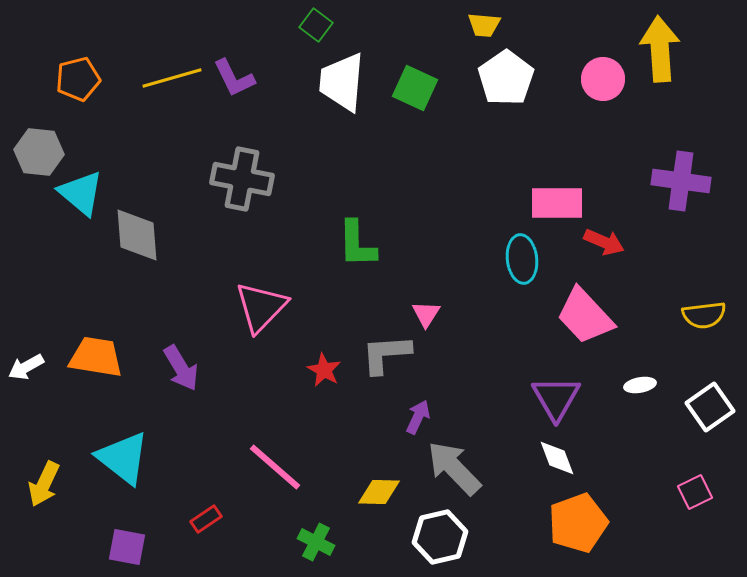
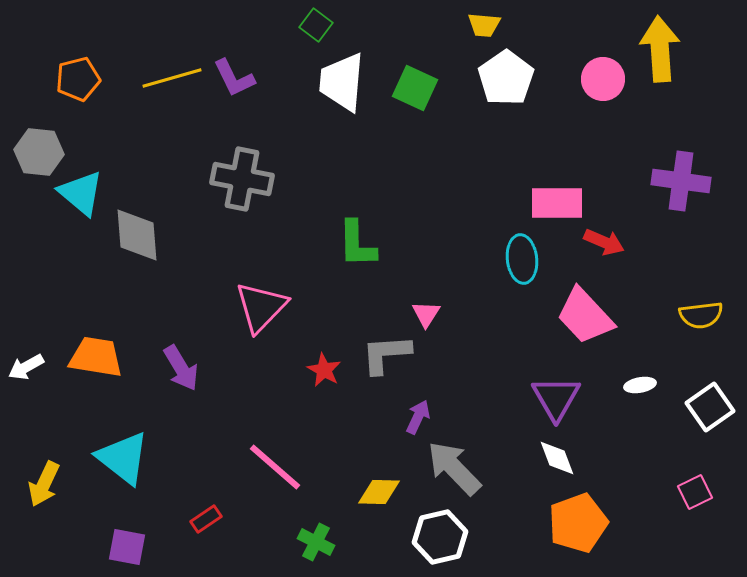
yellow semicircle at (704, 315): moved 3 px left
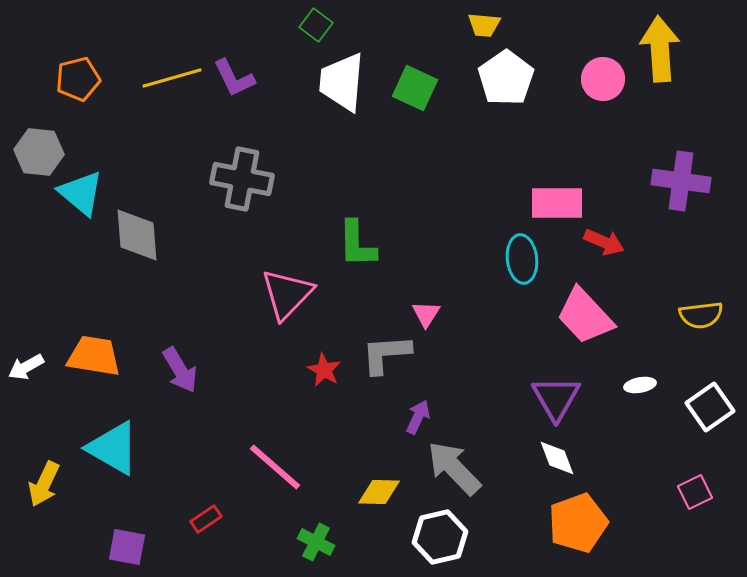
pink triangle at (261, 307): moved 26 px right, 13 px up
orange trapezoid at (96, 357): moved 2 px left, 1 px up
purple arrow at (181, 368): moved 1 px left, 2 px down
cyan triangle at (123, 458): moved 10 px left, 10 px up; rotated 8 degrees counterclockwise
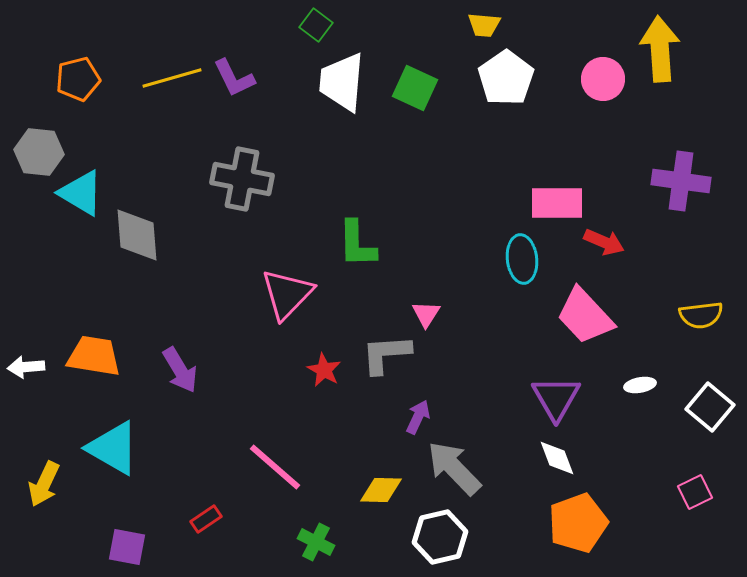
cyan triangle at (81, 193): rotated 9 degrees counterclockwise
white arrow at (26, 367): rotated 24 degrees clockwise
white square at (710, 407): rotated 15 degrees counterclockwise
yellow diamond at (379, 492): moved 2 px right, 2 px up
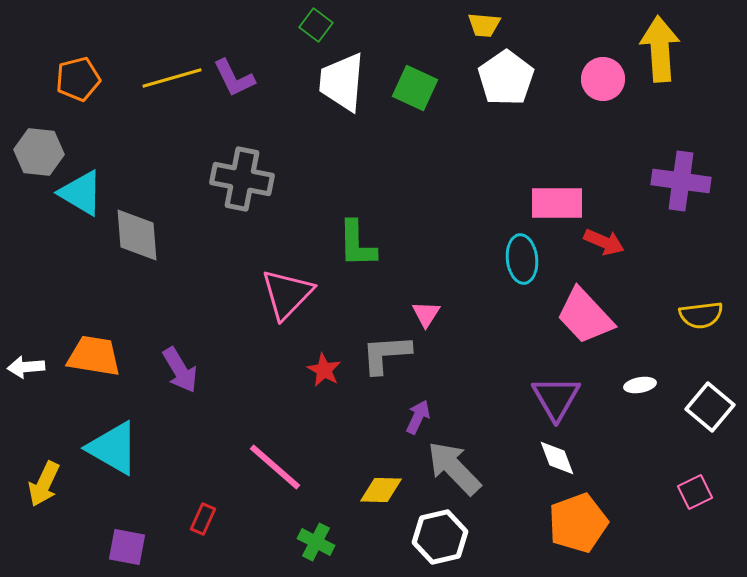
red rectangle at (206, 519): moved 3 px left; rotated 32 degrees counterclockwise
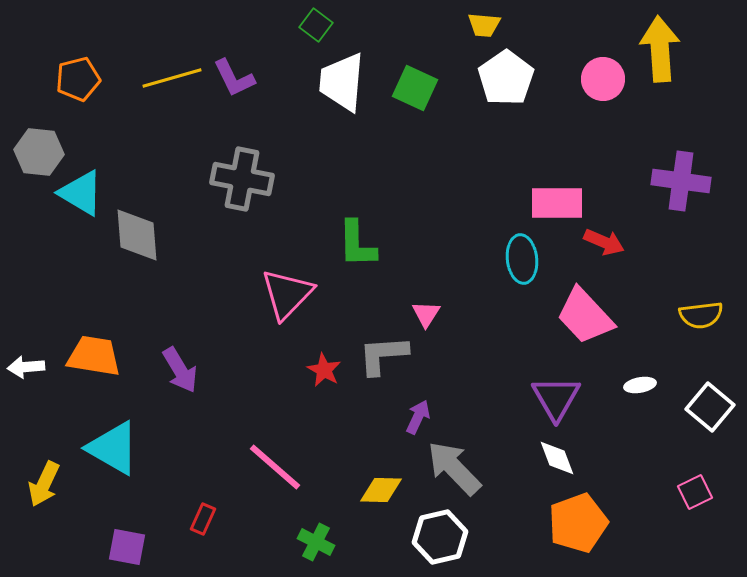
gray L-shape at (386, 354): moved 3 px left, 1 px down
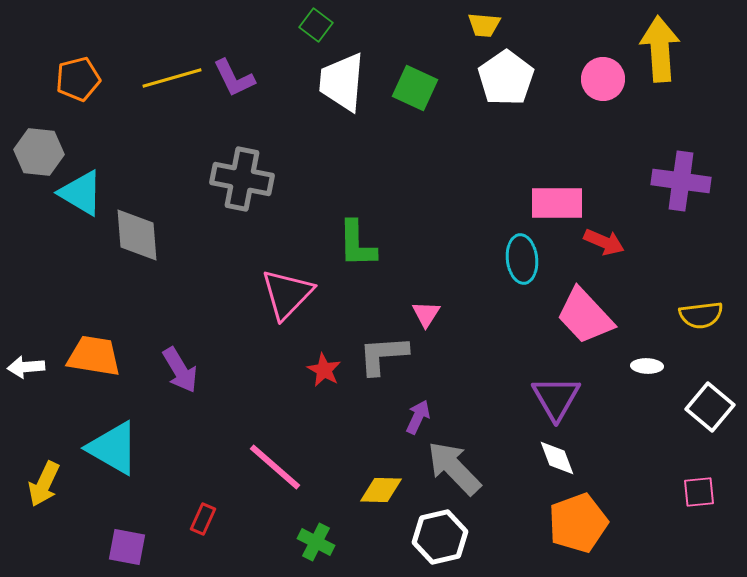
white ellipse at (640, 385): moved 7 px right, 19 px up; rotated 12 degrees clockwise
pink square at (695, 492): moved 4 px right; rotated 20 degrees clockwise
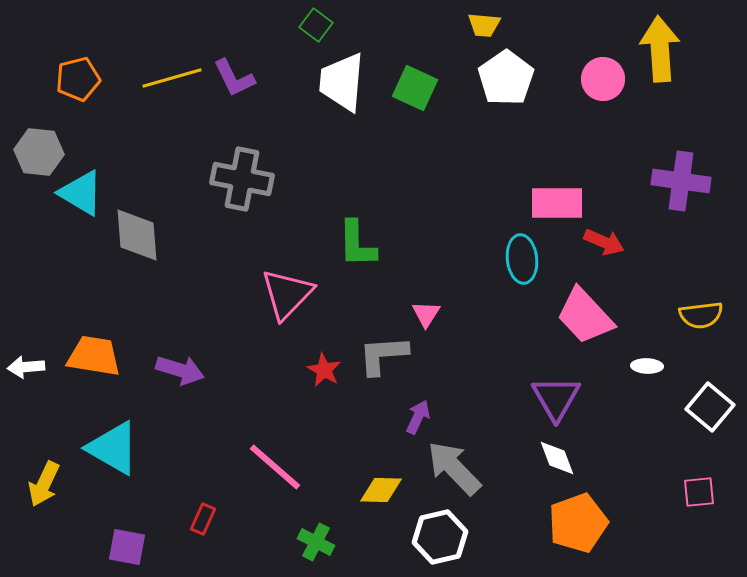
purple arrow at (180, 370): rotated 42 degrees counterclockwise
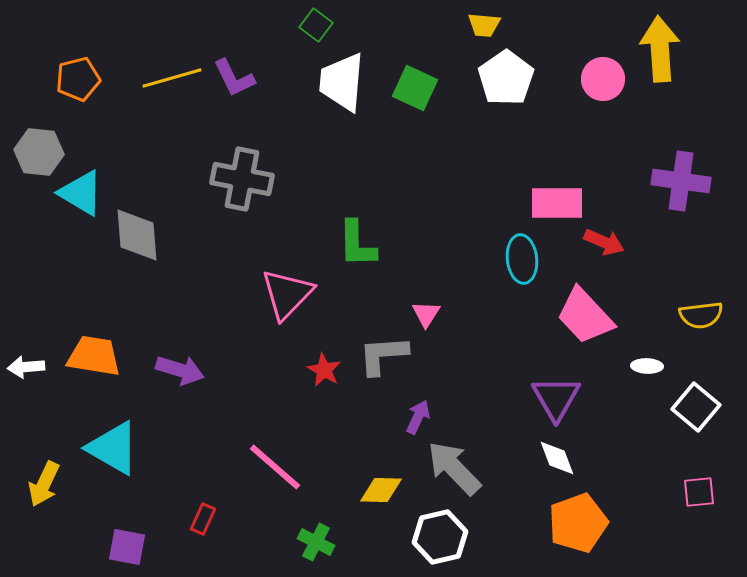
white square at (710, 407): moved 14 px left
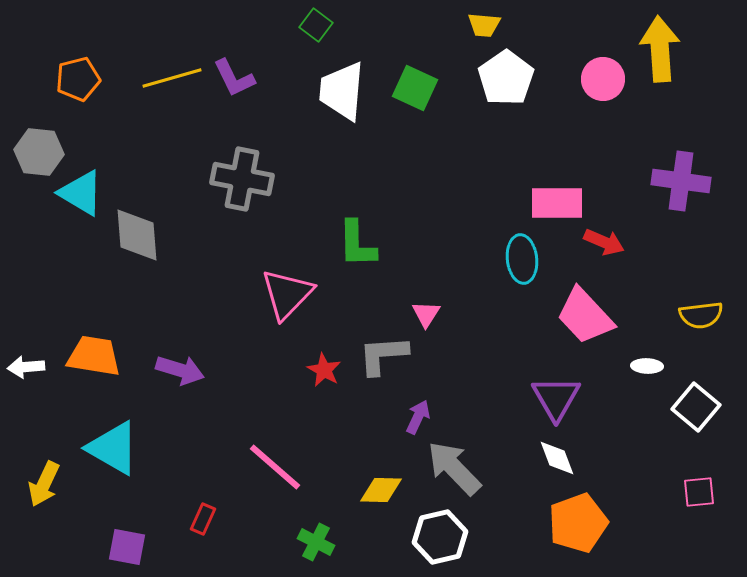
white trapezoid at (342, 82): moved 9 px down
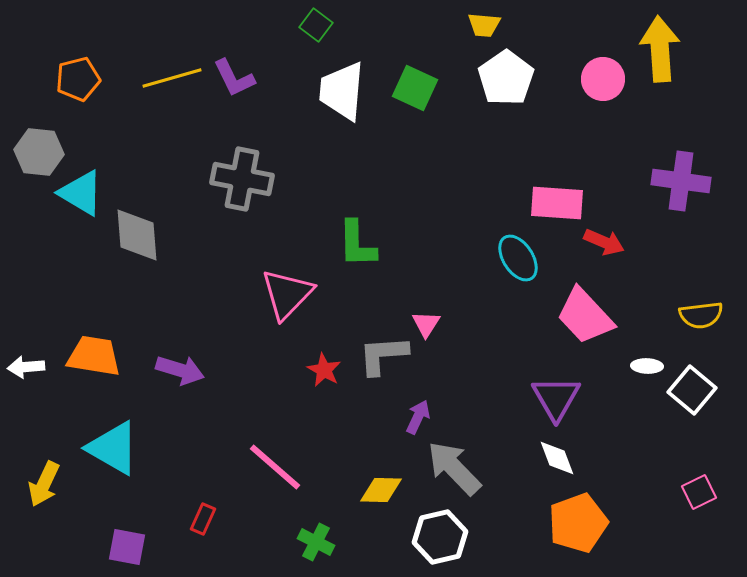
pink rectangle at (557, 203): rotated 4 degrees clockwise
cyan ellipse at (522, 259): moved 4 px left, 1 px up; rotated 27 degrees counterclockwise
pink triangle at (426, 314): moved 10 px down
white square at (696, 407): moved 4 px left, 17 px up
pink square at (699, 492): rotated 20 degrees counterclockwise
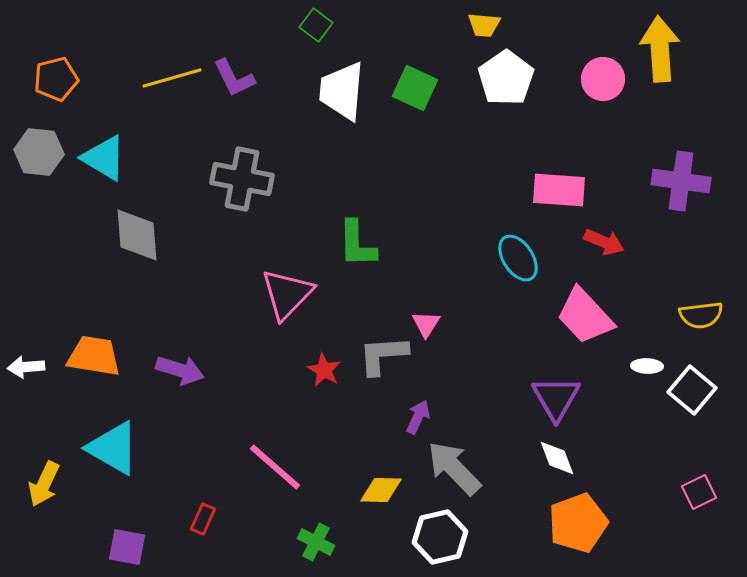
orange pentagon at (78, 79): moved 22 px left
cyan triangle at (81, 193): moved 23 px right, 35 px up
pink rectangle at (557, 203): moved 2 px right, 13 px up
